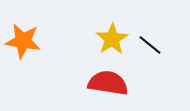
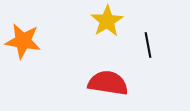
yellow star: moved 5 px left, 18 px up
black line: moved 2 px left; rotated 40 degrees clockwise
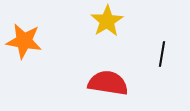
orange star: moved 1 px right
black line: moved 14 px right, 9 px down; rotated 20 degrees clockwise
